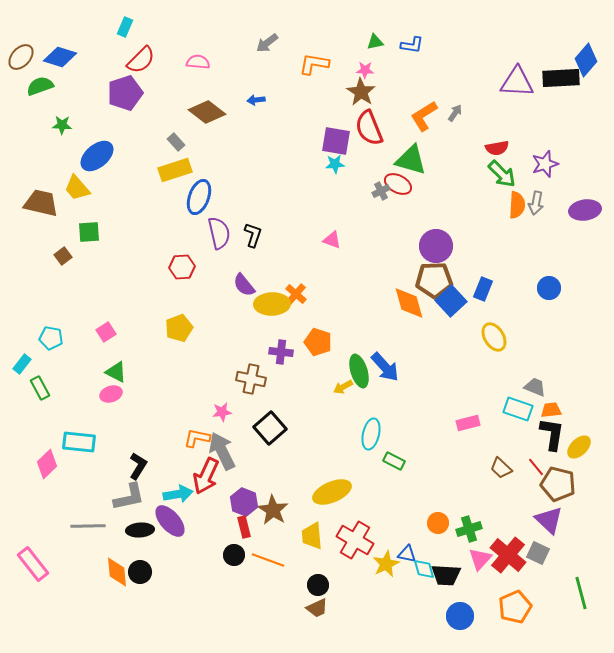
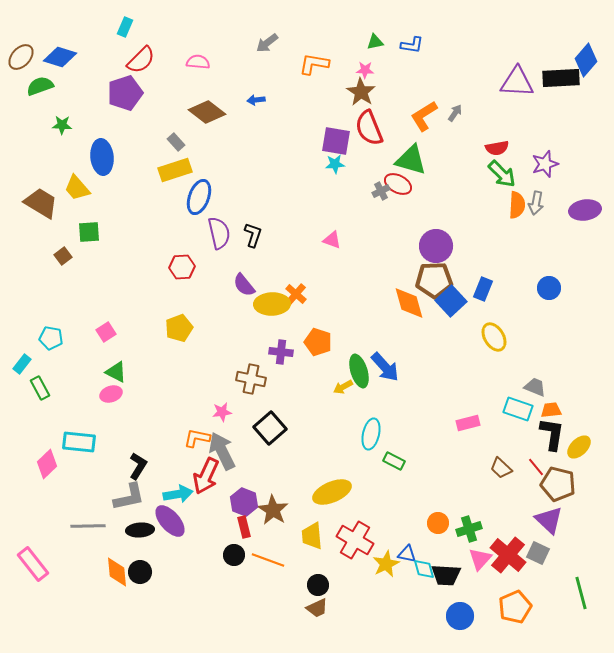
blue ellipse at (97, 156): moved 5 px right, 1 px down; rotated 56 degrees counterclockwise
brown trapezoid at (41, 203): rotated 18 degrees clockwise
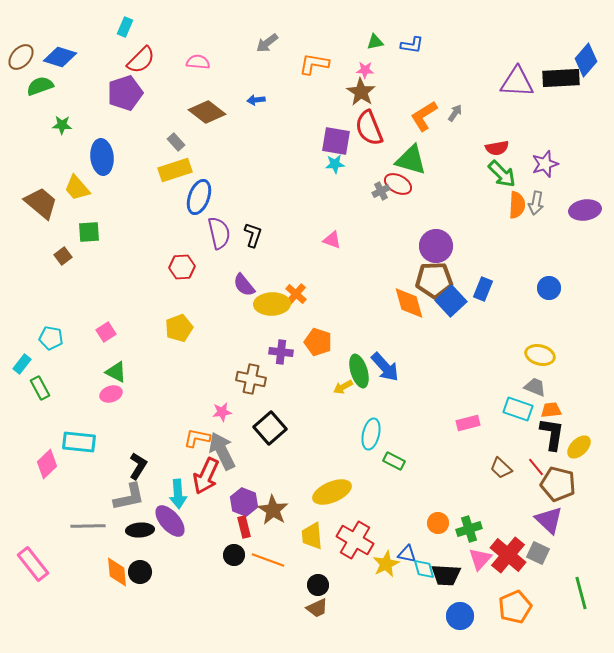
brown trapezoid at (41, 203): rotated 9 degrees clockwise
yellow ellipse at (494, 337): moved 46 px right, 18 px down; rotated 44 degrees counterclockwise
cyan arrow at (178, 494): rotated 96 degrees clockwise
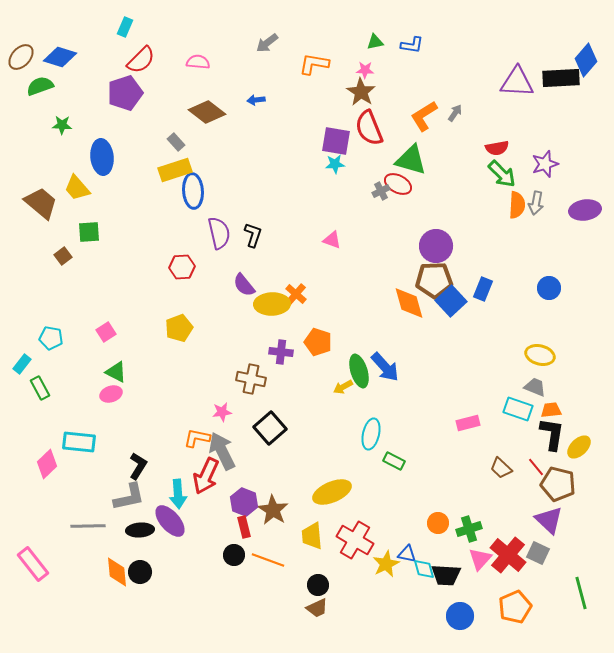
blue ellipse at (199, 197): moved 6 px left, 6 px up; rotated 24 degrees counterclockwise
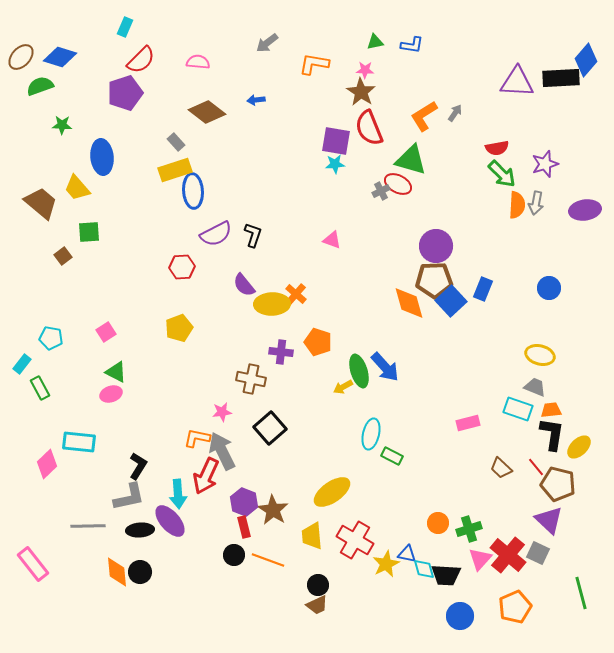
purple semicircle at (219, 233): moved 3 px left, 1 px down; rotated 76 degrees clockwise
green rectangle at (394, 461): moved 2 px left, 5 px up
yellow ellipse at (332, 492): rotated 12 degrees counterclockwise
brown trapezoid at (317, 608): moved 3 px up
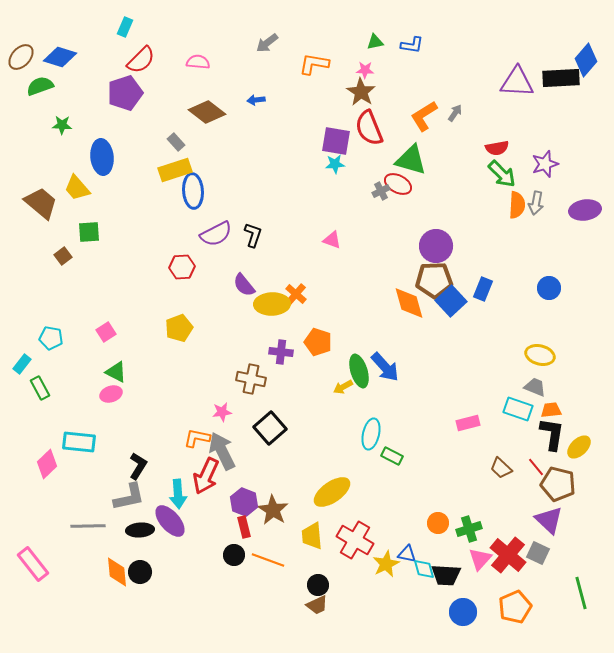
blue circle at (460, 616): moved 3 px right, 4 px up
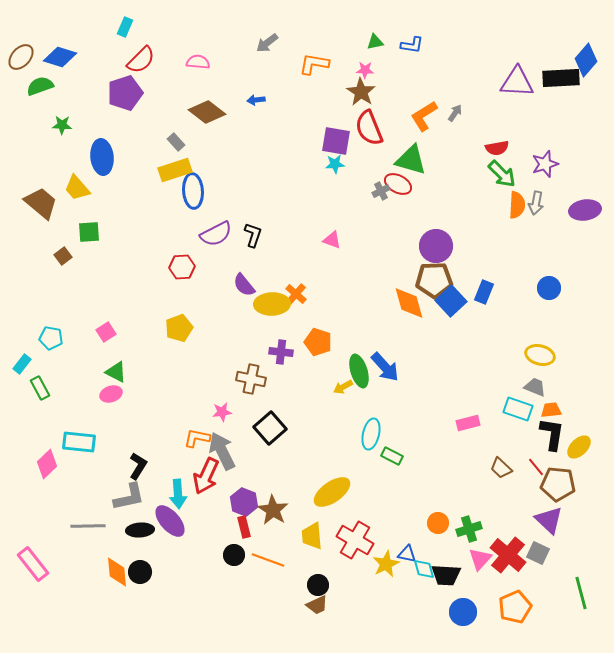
blue rectangle at (483, 289): moved 1 px right, 3 px down
brown pentagon at (558, 484): rotated 8 degrees counterclockwise
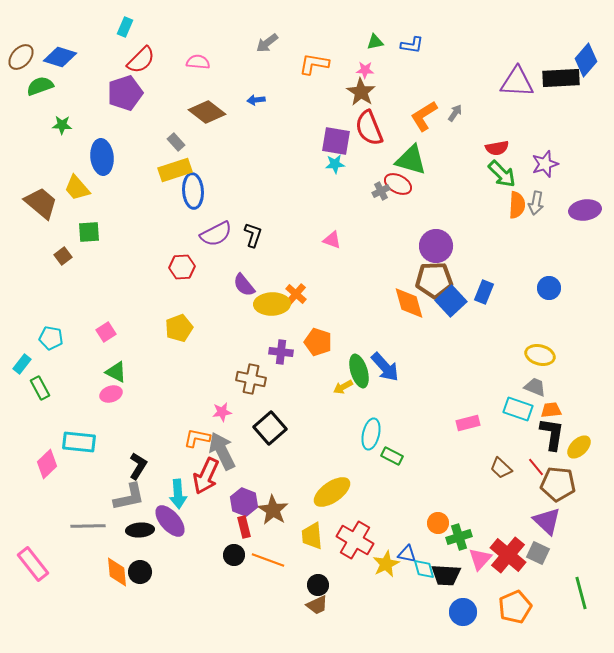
purple triangle at (549, 520): moved 2 px left, 1 px down
green cross at (469, 529): moved 10 px left, 8 px down
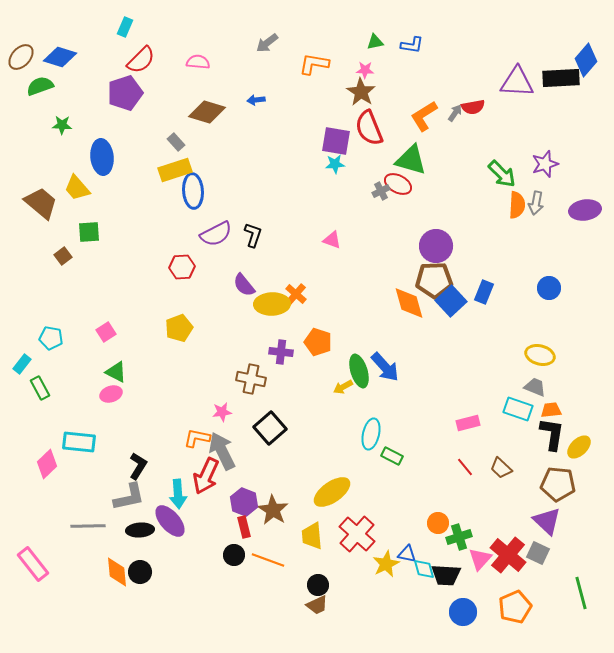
brown diamond at (207, 112): rotated 21 degrees counterclockwise
red semicircle at (497, 148): moved 24 px left, 41 px up
red line at (536, 467): moved 71 px left
red cross at (355, 540): moved 2 px right, 6 px up; rotated 12 degrees clockwise
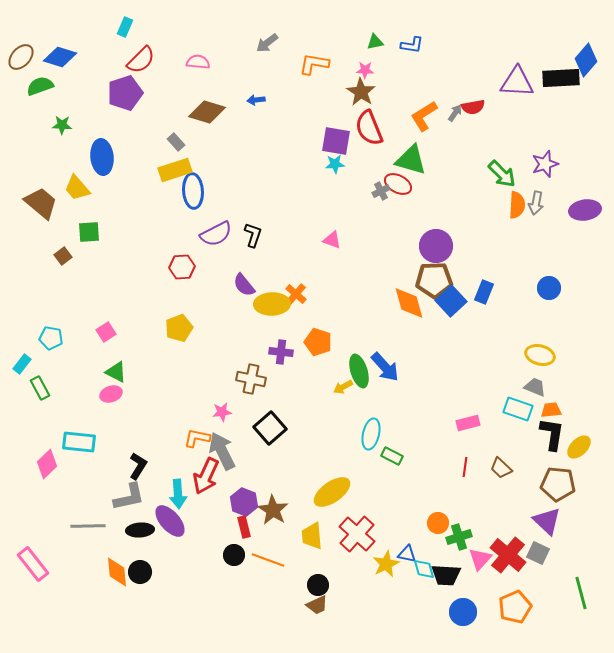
red line at (465, 467): rotated 48 degrees clockwise
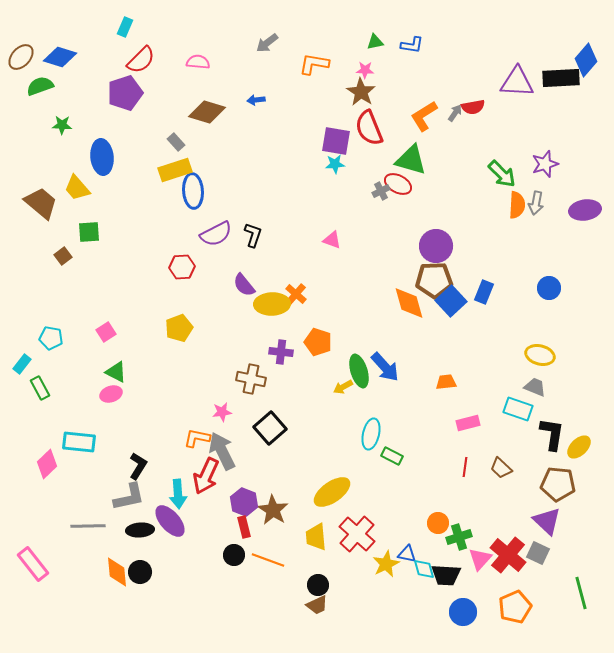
orange trapezoid at (551, 410): moved 105 px left, 28 px up
yellow trapezoid at (312, 536): moved 4 px right, 1 px down
